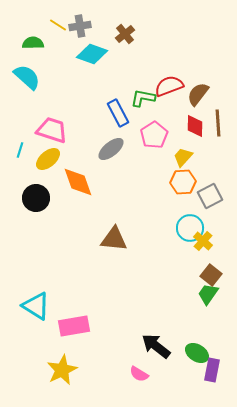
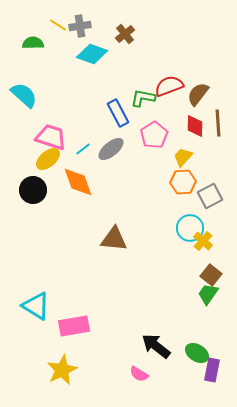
cyan semicircle: moved 3 px left, 18 px down
pink trapezoid: moved 1 px left, 7 px down
cyan line: moved 63 px right, 1 px up; rotated 35 degrees clockwise
black circle: moved 3 px left, 8 px up
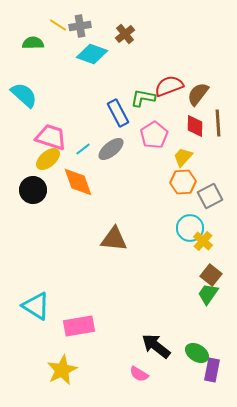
pink rectangle: moved 5 px right
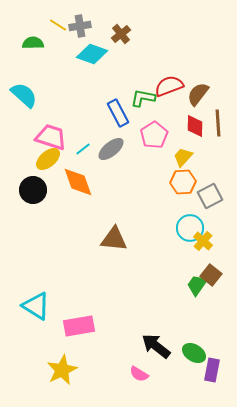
brown cross: moved 4 px left
green trapezoid: moved 11 px left, 9 px up
green ellipse: moved 3 px left
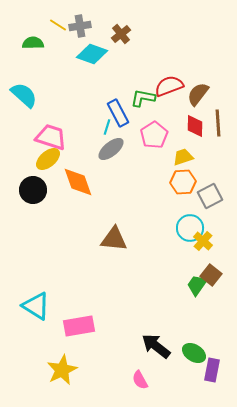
cyan line: moved 24 px right, 22 px up; rotated 35 degrees counterclockwise
yellow trapezoid: rotated 30 degrees clockwise
pink semicircle: moved 1 px right, 6 px down; rotated 30 degrees clockwise
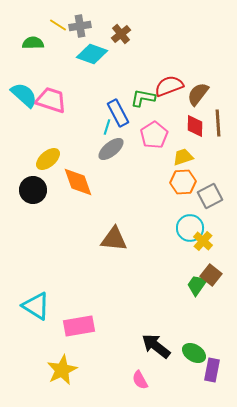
pink trapezoid: moved 37 px up
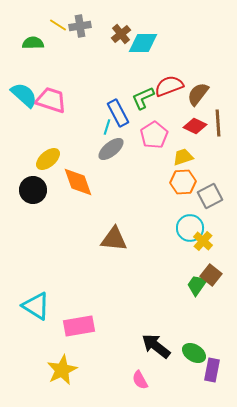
cyan diamond: moved 51 px right, 11 px up; rotated 20 degrees counterclockwise
green L-shape: rotated 35 degrees counterclockwise
red diamond: rotated 65 degrees counterclockwise
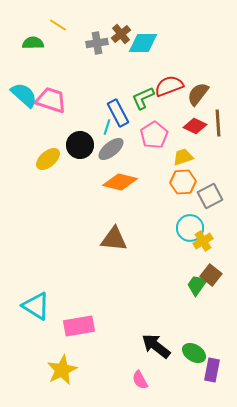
gray cross: moved 17 px right, 17 px down
orange diamond: moved 42 px right; rotated 56 degrees counterclockwise
black circle: moved 47 px right, 45 px up
yellow cross: rotated 18 degrees clockwise
